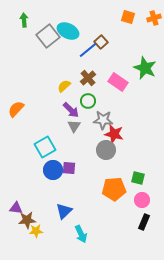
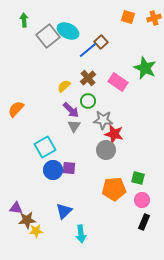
cyan arrow: rotated 18 degrees clockwise
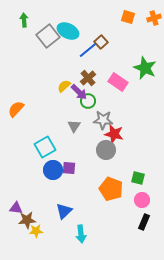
purple arrow: moved 8 px right, 18 px up
orange pentagon: moved 3 px left; rotated 25 degrees clockwise
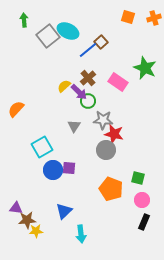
cyan square: moved 3 px left
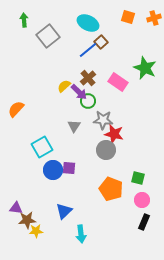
cyan ellipse: moved 20 px right, 8 px up
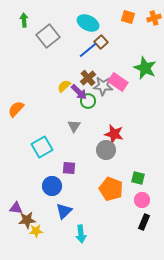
gray star: moved 34 px up
blue circle: moved 1 px left, 16 px down
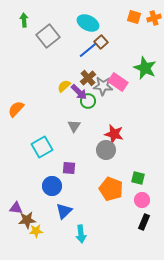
orange square: moved 6 px right
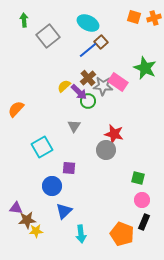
orange pentagon: moved 11 px right, 45 px down
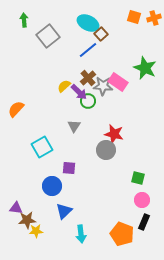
brown square: moved 8 px up
